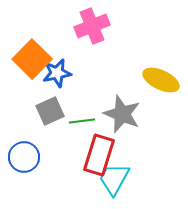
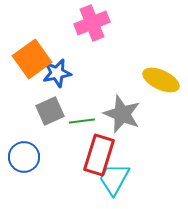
pink cross: moved 3 px up
orange square: rotated 9 degrees clockwise
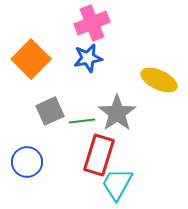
orange square: moved 1 px left; rotated 9 degrees counterclockwise
blue star: moved 31 px right, 15 px up
yellow ellipse: moved 2 px left
gray star: moved 5 px left, 1 px up; rotated 15 degrees clockwise
blue circle: moved 3 px right, 5 px down
cyan trapezoid: moved 3 px right, 5 px down
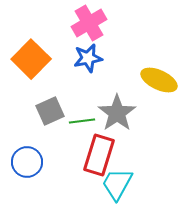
pink cross: moved 3 px left; rotated 8 degrees counterclockwise
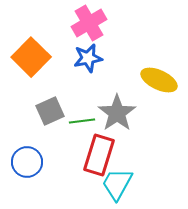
orange square: moved 2 px up
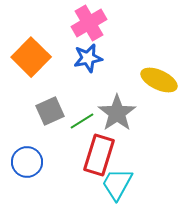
green line: rotated 25 degrees counterclockwise
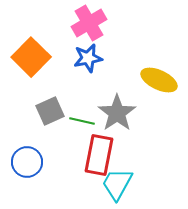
green line: rotated 45 degrees clockwise
red rectangle: rotated 6 degrees counterclockwise
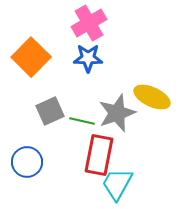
blue star: rotated 12 degrees clockwise
yellow ellipse: moved 7 px left, 17 px down
gray star: rotated 15 degrees clockwise
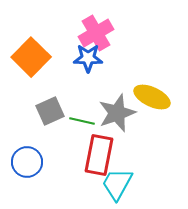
pink cross: moved 7 px right, 10 px down
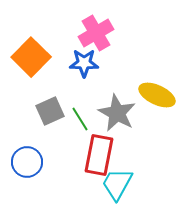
blue star: moved 4 px left, 5 px down
yellow ellipse: moved 5 px right, 2 px up
gray star: rotated 24 degrees counterclockwise
green line: moved 2 px left, 2 px up; rotated 45 degrees clockwise
